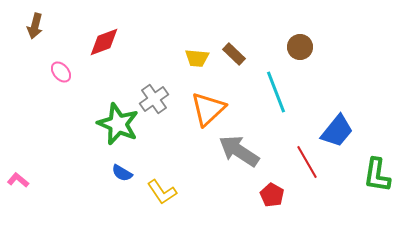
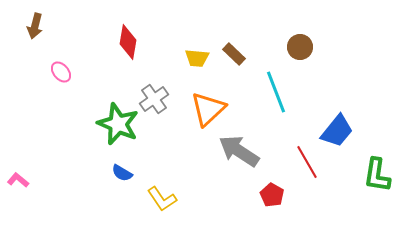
red diamond: moved 24 px right; rotated 60 degrees counterclockwise
yellow L-shape: moved 7 px down
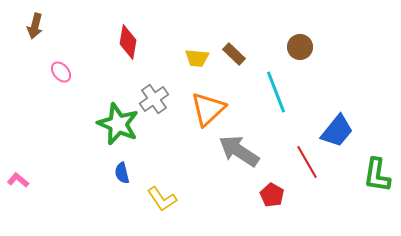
blue semicircle: rotated 45 degrees clockwise
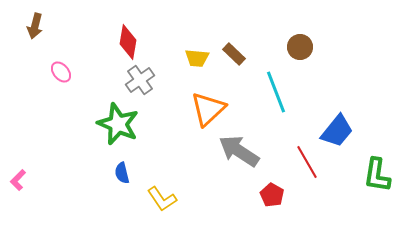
gray cross: moved 14 px left, 19 px up
pink L-shape: rotated 85 degrees counterclockwise
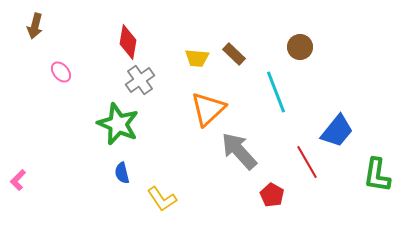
gray arrow: rotated 15 degrees clockwise
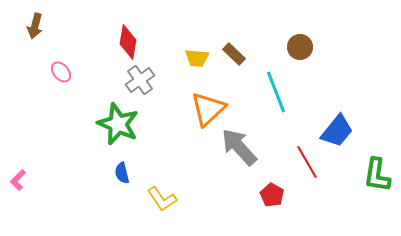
gray arrow: moved 4 px up
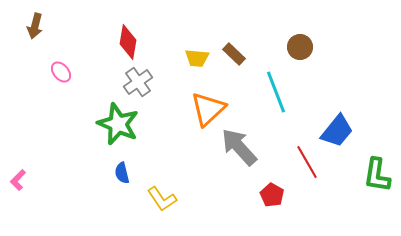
gray cross: moved 2 px left, 2 px down
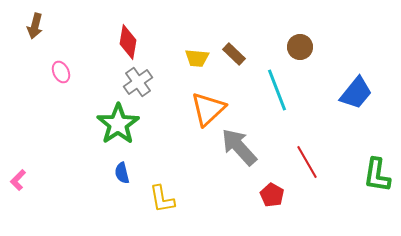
pink ellipse: rotated 15 degrees clockwise
cyan line: moved 1 px right, 2 px up
green star: rotated 15 degrees clockwise
blue trapezoid: moved 19 px right, 38 px up
yellow L-shape: rotated 24 degrees clockwise
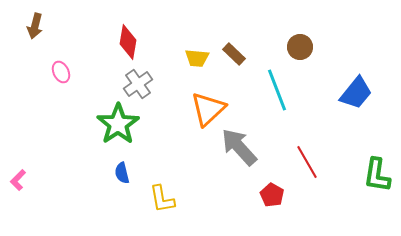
gray cross: moved 2 px down
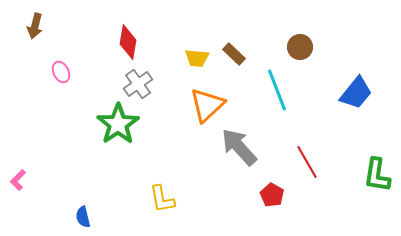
orange triangle: moved 1 px left, 4 px up
blue semicircle: moved 39 px left, 44 px down
